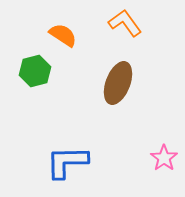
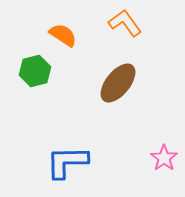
brown ellipse: rotated 18 degrees clockwise
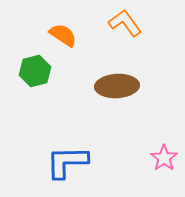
brown ellipse: moved 1 px left, 3 px down; rotated 48 degrees clockwise
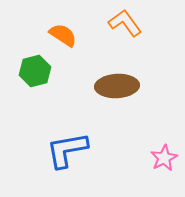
pink star: rotated 8 degrees clockwise
blue L-shape: moved 12 px up; rotated 9 degrees counterclockwise
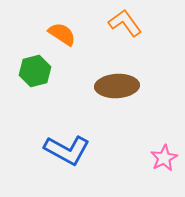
orange semicircle: moved 1 px left, 1 px up
blue L-shape: rotated 141 degrees counterclockwise
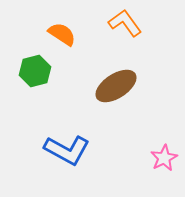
brown ellipse: moved 1 px left; rotated 30 degrees counterclockwise
